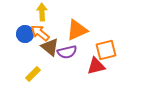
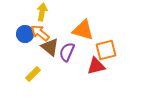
yellow arrow: rotated 12 degrees clockwise
orange triangle: moved 6 px right; rotated 40 degrees clockwise
purple semicircle: rotated 126 degrees clockwise
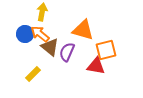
orange arrow: moved 1 px down
red triangle: rotated 24 degrees clockwise
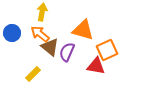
blue circle: moved 13 px left, 1 px up
orange square: moved 1 px right; rotated 10 degrees counterclockwise
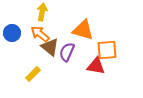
orange square: rotated 20 degrees clockwise
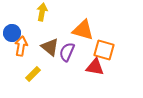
orange arrow: moved 19 px left, 12 px down; rotated 60 degrees clockwise
orange square: moved 3 px left; rotated 20 degrees clockwise
red triangle: moved 1 px left, 1 px down
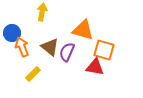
orange arrow: moved 1 px right, 1 px down; rotated 30 degrees counterclockwise
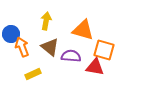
yellow arrow: moved 4 px right, 9 px down
blue circle: moved 1 px left, 1 px down
purple semicircle: moved 4 px right, 4 px down; rotated 72 degrees clockwise
yellow rectangle: rotated 21 degrees clockwise
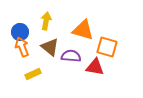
blue circle: moved 9 px right, 2 px up
orange square: moved 3 px right, 3 px up
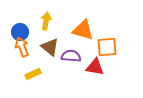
orange square: rotated 20 degrees counterclockwise
